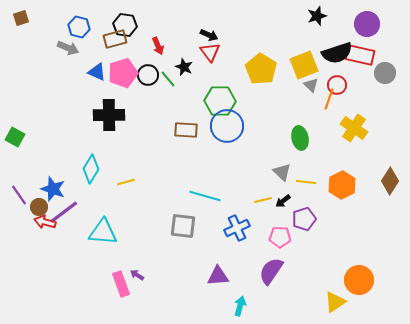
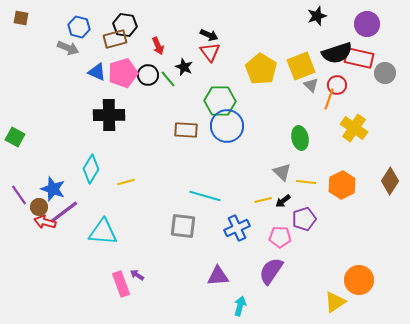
brown square at (21, 18): rotated 28 degrees clockwise
red rectangle at (360, 55): moved 1 px left, 3 px down
yellow square at (304, 65): moved 3 px left, 1 px down
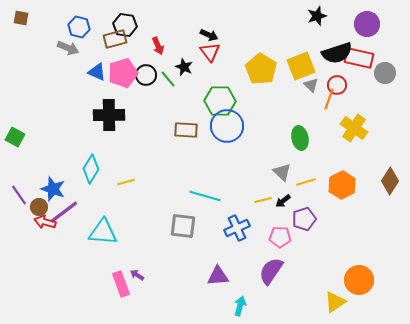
black circle at (148, 75): moved 2 px left
yellow line at (306, 182): rotated 24 degrees counterclockwise
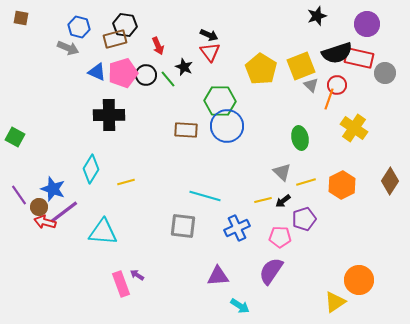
cyan arrow at (240, 306): rotated 108 degrees clockwise
